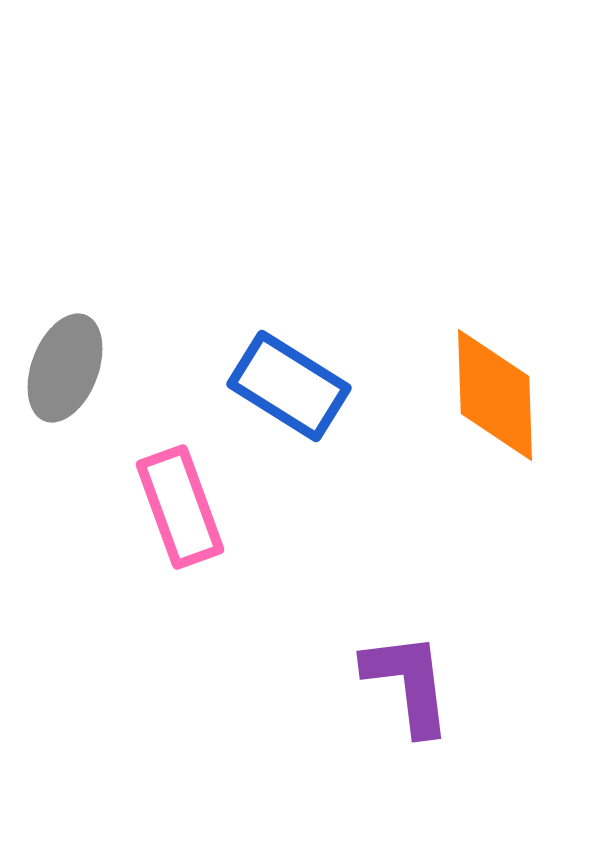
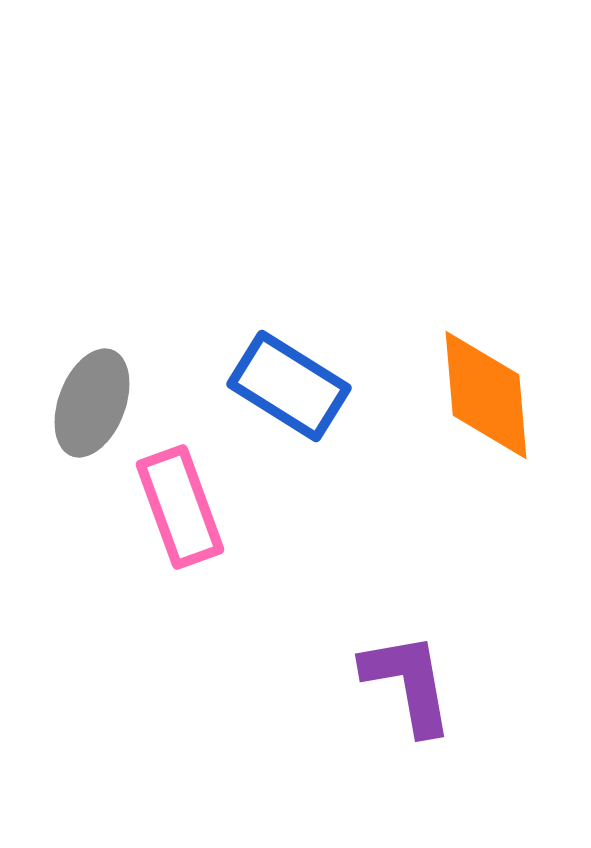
gray ellipse: moved 27 px right, 35 px down
orange diamond: moved 9 px left; rotated 3 degrees counterclockwise
purple L-shape: rotated 3 degrees counterclockwise
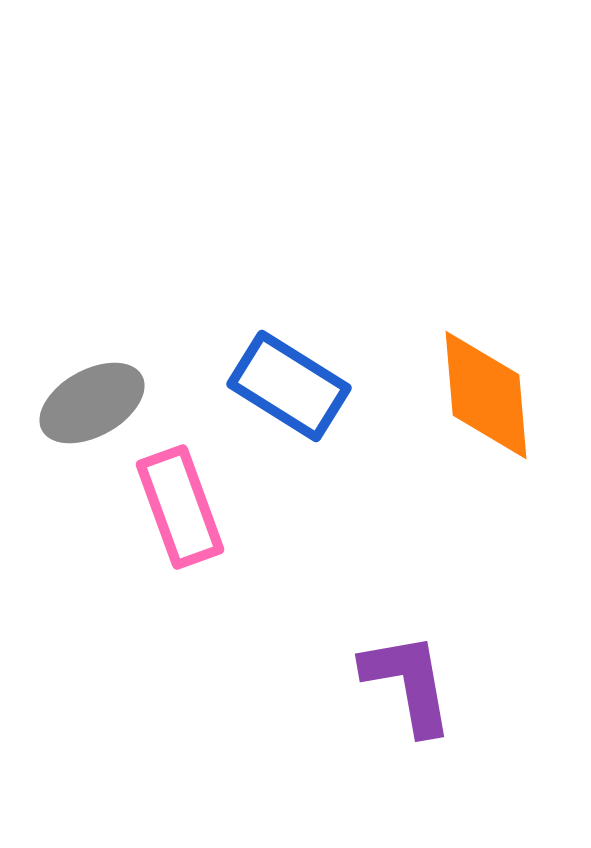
gray ellipse: rotated 40 degrees clockwise
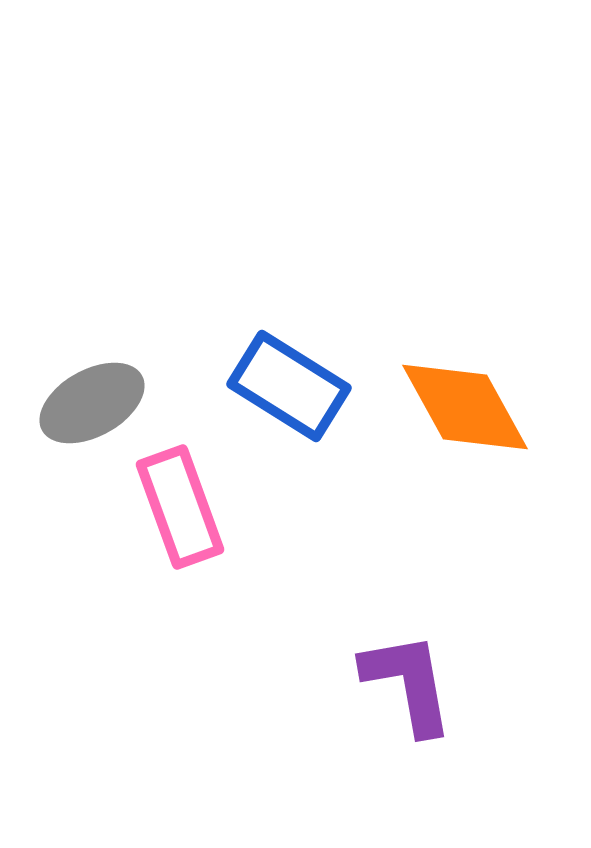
orange diamond: moved 21 px left, 12 px down; rotated 24 degrees counterclockwise
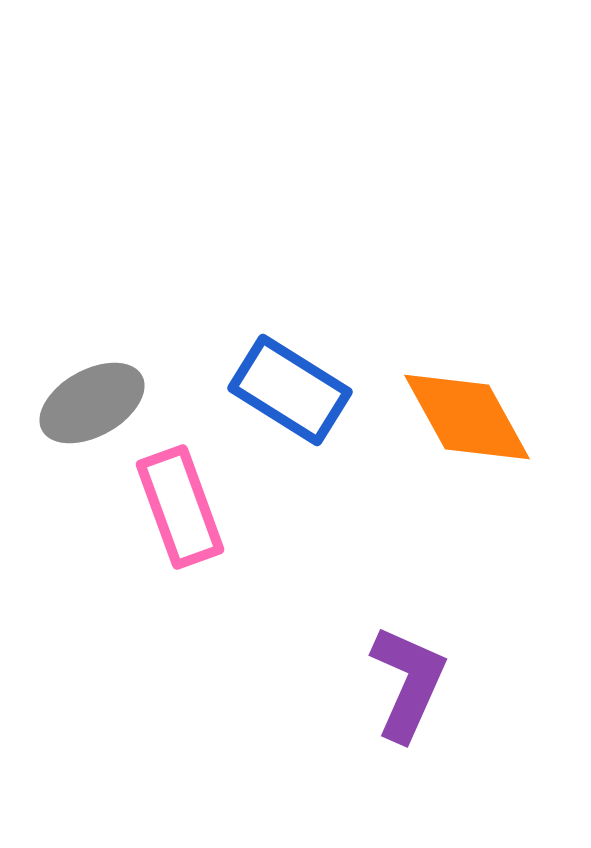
blue rectangle: moved 1 px right, 4 px down
orange diamond: moved 2 px right, 10 px down
purple L-shape: rotated 34 degrees clockwise
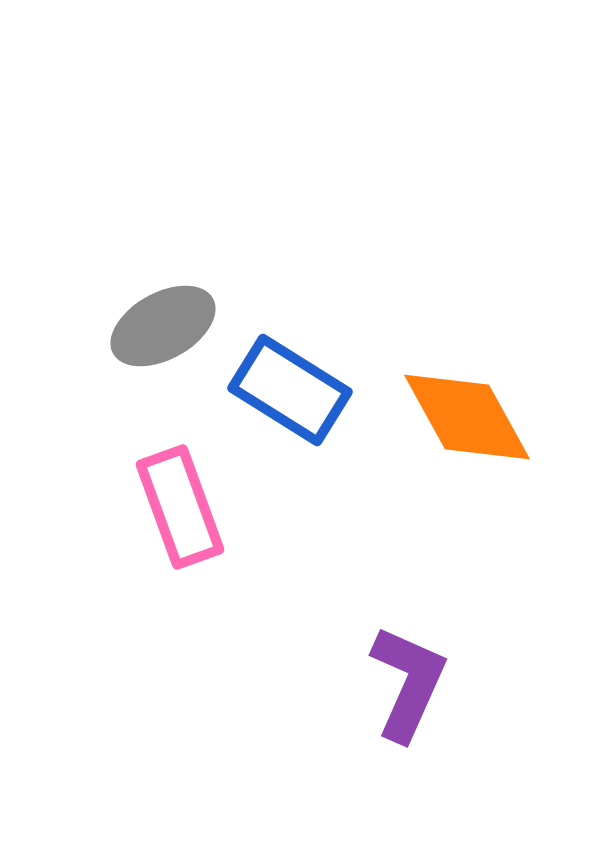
gray ellipse: moved 71 px right, 77 px up
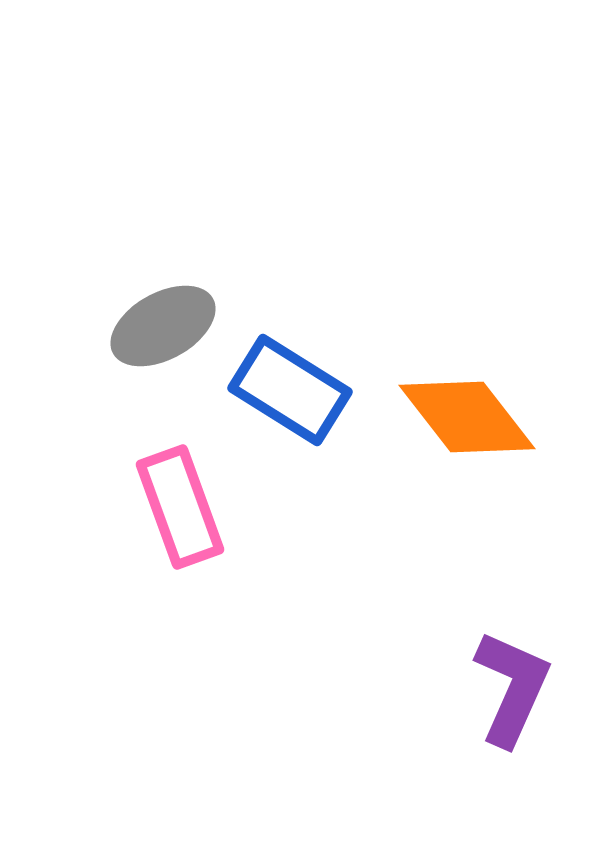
orange diamond: rotated 9 degrees counterclockwise
purple L-shape: moved 104 px right, 5 px down
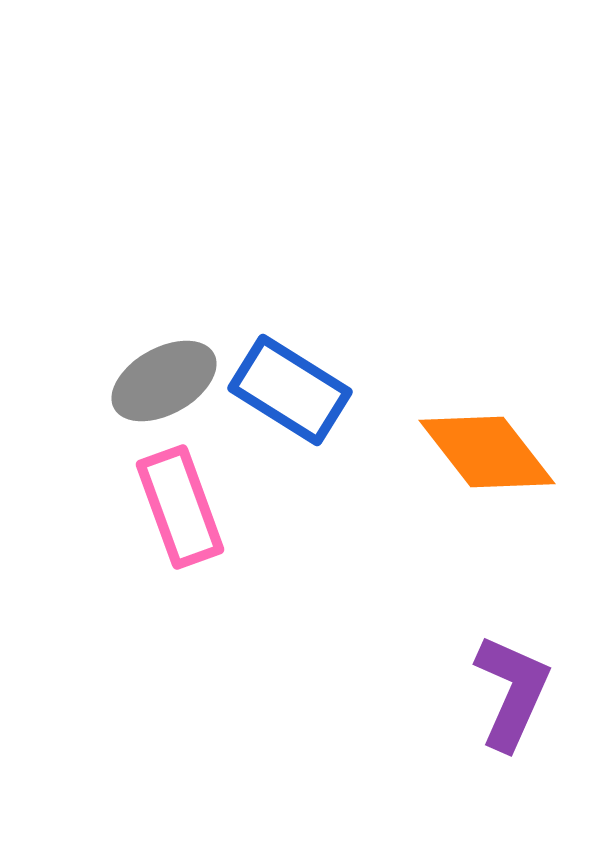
gray ellipse: moved 1 px right, 55 px down
orange diamond: moved 20 px right, 35 px down
purple L-shape: moved 4 px down
